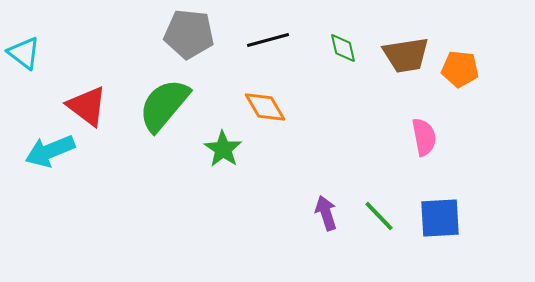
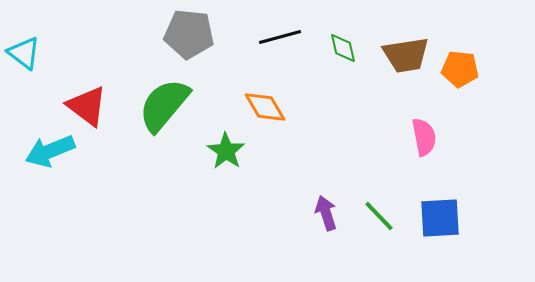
black line: moved 12 px right, 3 px up
green star: moved 3 px right, 2 px down
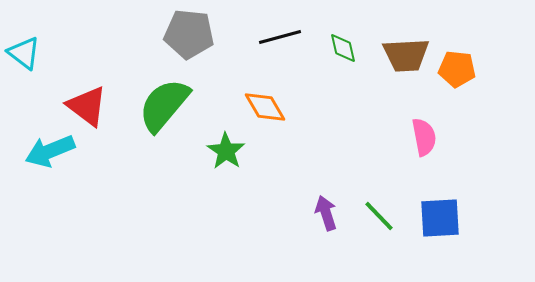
brown trapezoid: rotated 6 degrees clockwise
orange pentagon: moved 3 px left
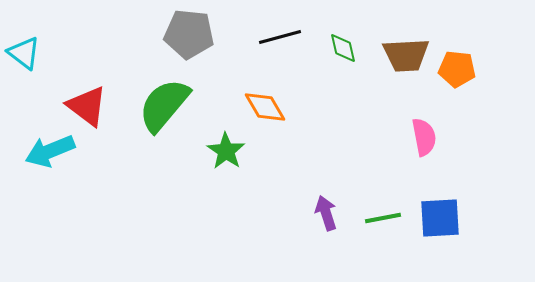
green line: moved 4 px right, 2 px down; rotated 57 degrees counterclockwise
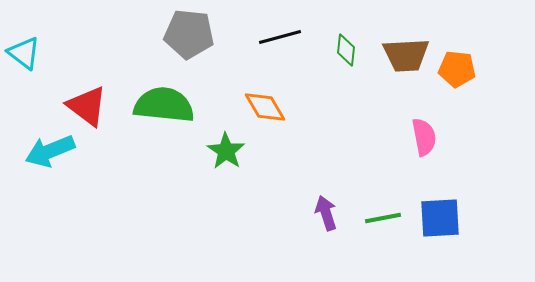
green diamond: moved 3 px right, 2 px down; rotated 20 degrees clockwise
green semicircle: rotated 56 degrees clockwise
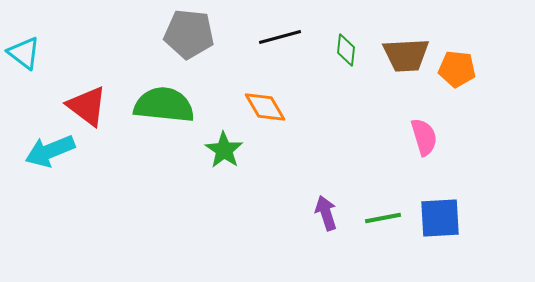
pink semicircle: rotated 6 degrees counterclockwise
green star: moved 2 px left, 1 px up
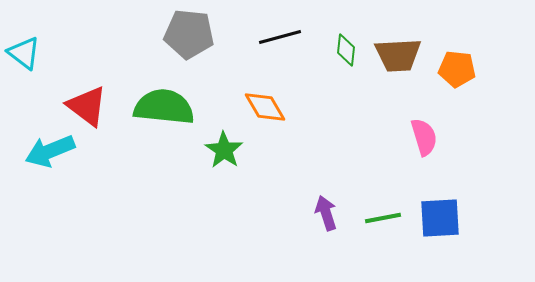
brown trapezoid: moved 8 px left
green semicircle: moved 2 px down
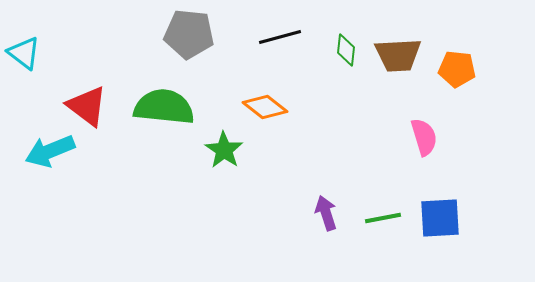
orange diamond: rotated 21 degrees counterclockwise
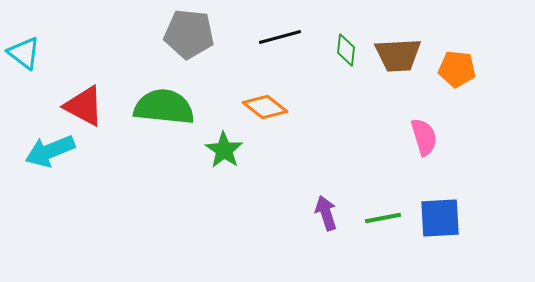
red triangle: moved 3 px left; rotated 9 degrees counterclockwise
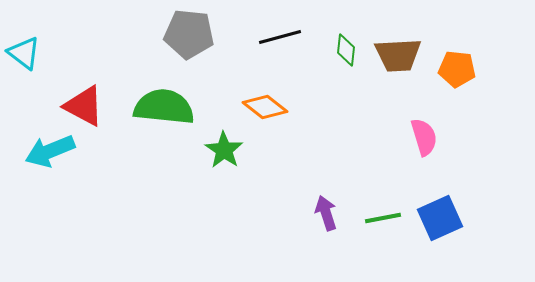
blue square: rotated 21 degrees counterclockwise
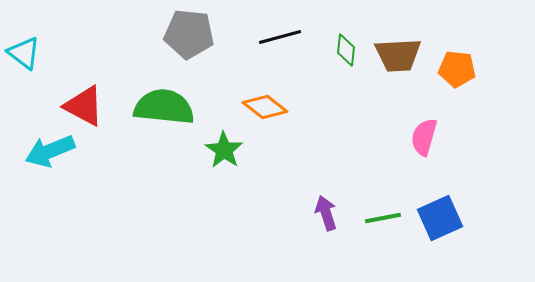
pink semicircle: rotated 147 degrees counterclockwise
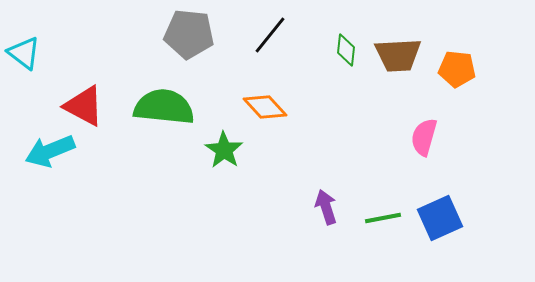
black line: moved 10 px left, 2 px up; rotated 36 degrees counterclockwise
orange diamond: rotated 9 degrees clockwise
purple arrow: moved 6 px up
